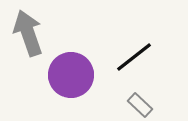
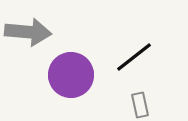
gray arrow: moved 1 px up; rotated 114 degrees clockwise
gray rectangle: rotated 35 degrees clockwise
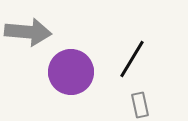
black line: moved 2 px left, 2 px down; rotated 21 degrees counterclockwise
purple circle: moved 3 px up
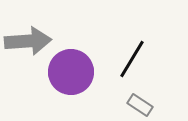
gray arrow: moved 9 px down; rotated 9 degrees counterclockwise
gray rectangle: rotated 45 degrees counterclockwise
